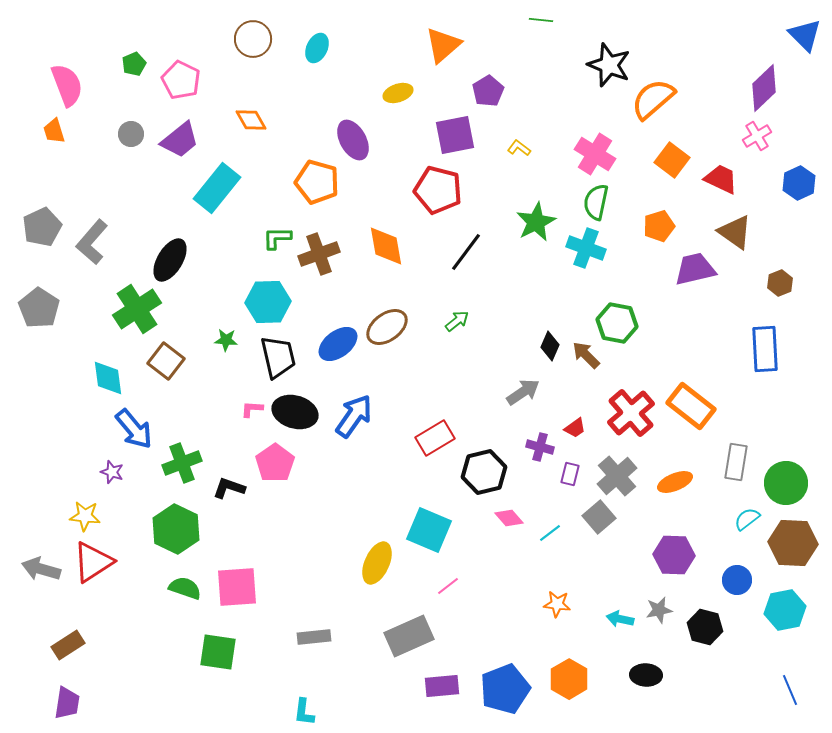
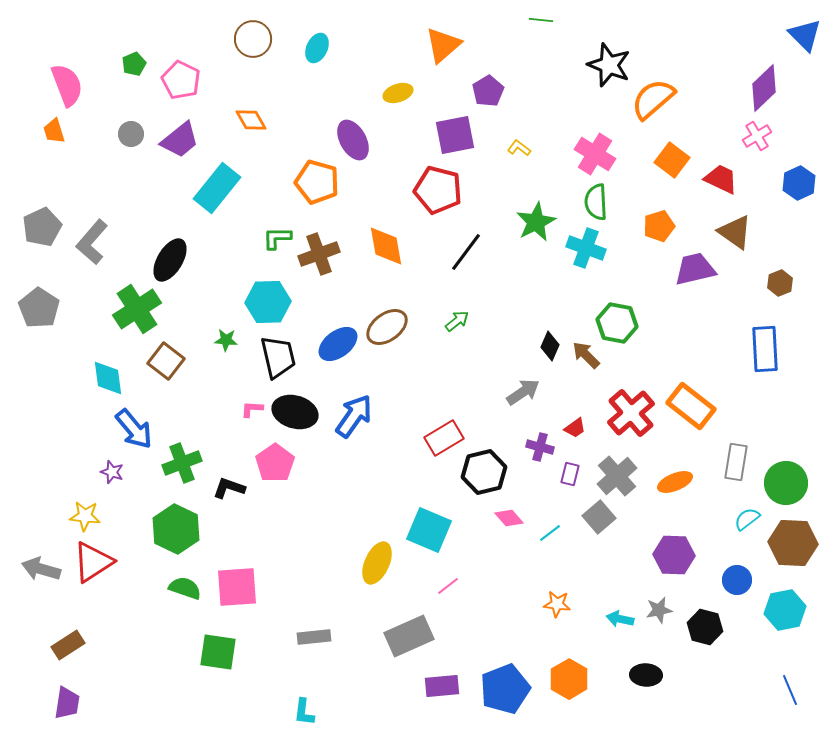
green semicircle at (596, 202): rotated 15 degrees counterclockwise
red rectangle at (435, 438): moved 9 px right
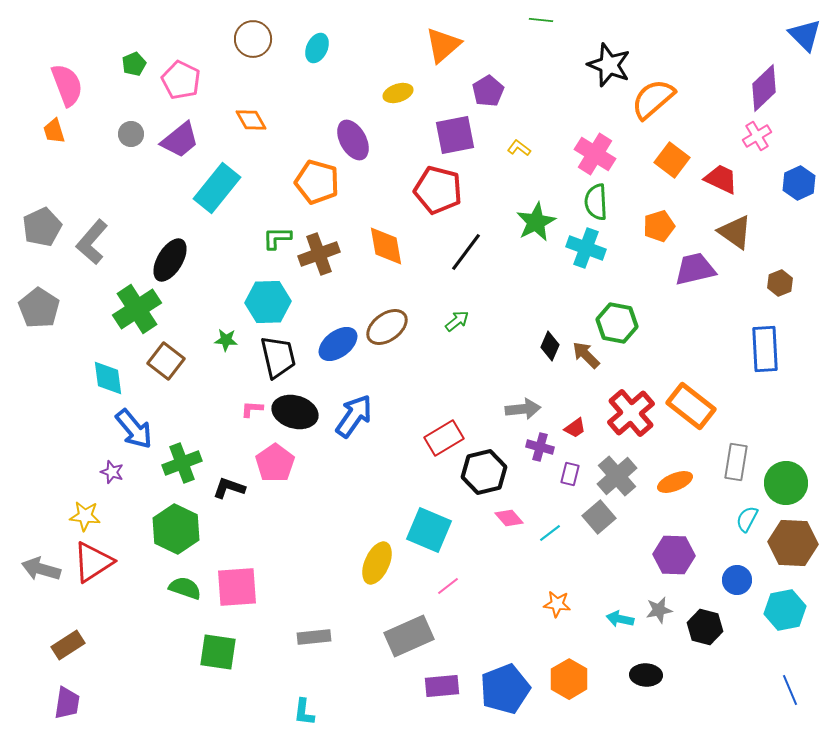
gray arrow at (523, 392): moved 17 px down; rotated 28 degrees clockwise
cyan semicircle at (747, 519): rotated 24 degrees counterclockwise
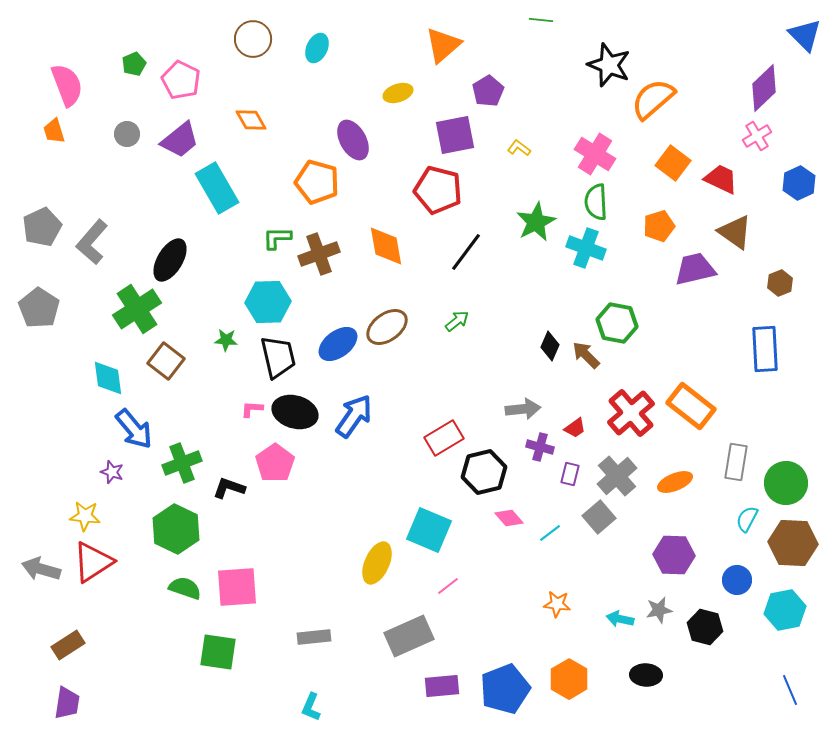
gray circle at (131, 134): moved 4 px left
orange square at (672, 160): moved 1 px right, 3 px down
cyan rectangle at (217, 188): rotated 69 degrees counterclockwise
cyan L-shape at (304, 712): moved 7 px right, 5 px up; rotated 16 degrees clockwise
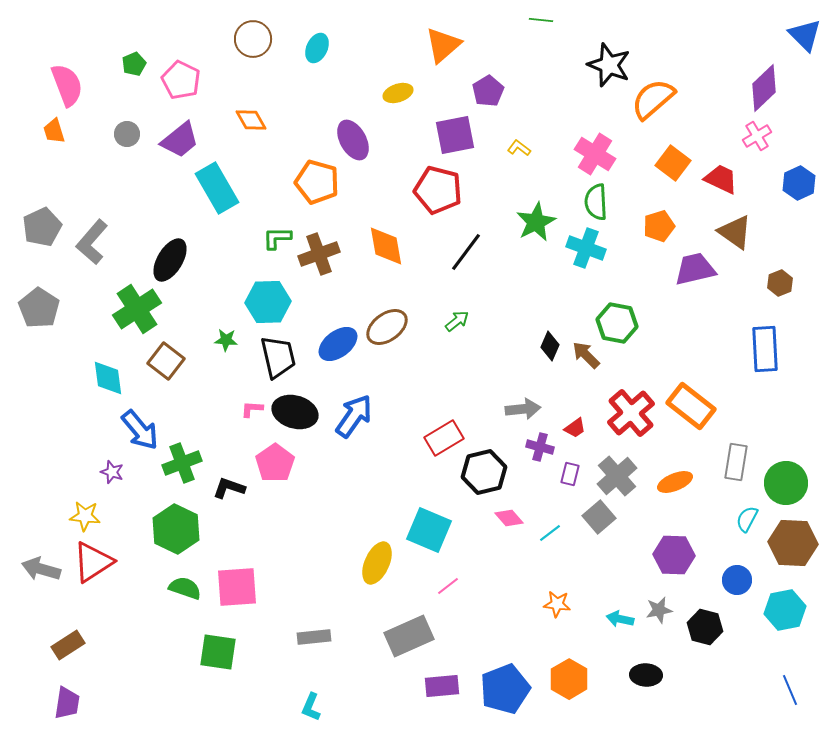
blue arrow at (134, 429): moved 6 px right, 1 px down
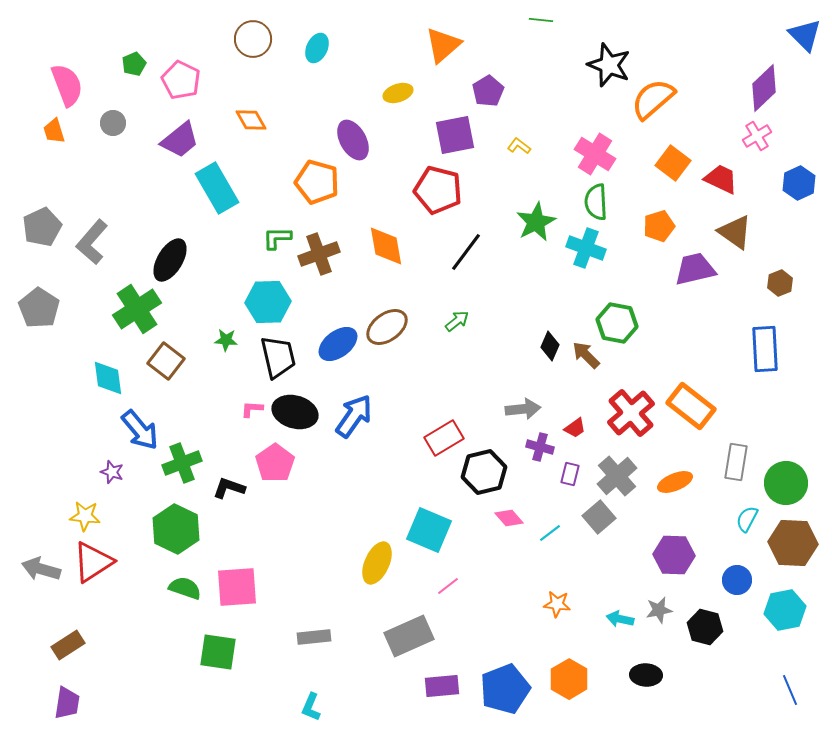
gray circle at (127, 134): moved 14 px left, 11 px up
yellow L-shape at (519, 148): moved 2 px up
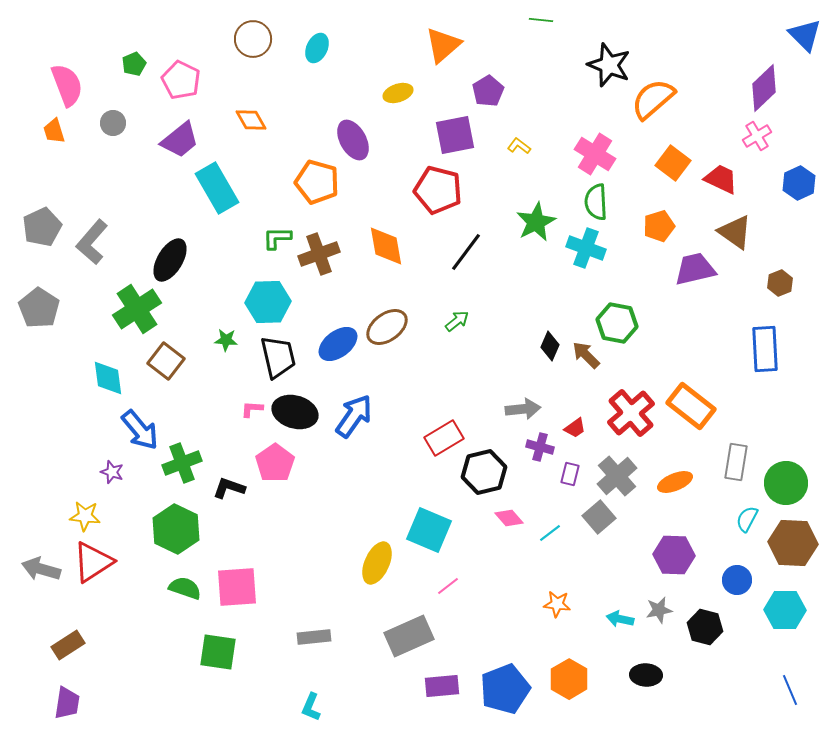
cyan hexagon at (785, 610): rotated 12 degrees clockwise
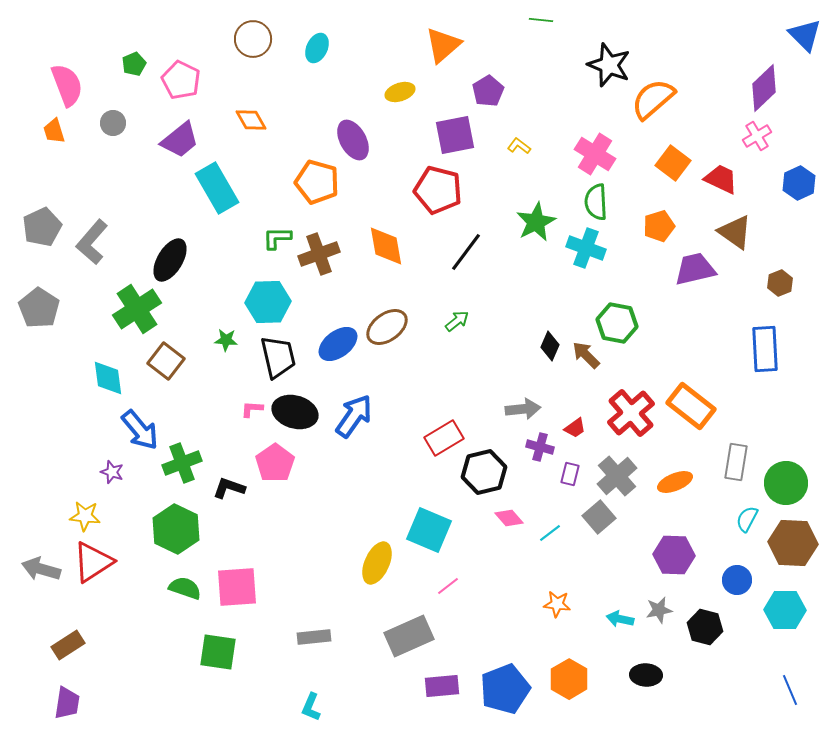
yellow ellipse at (398, 93): moved 2 px right, 1 px up
